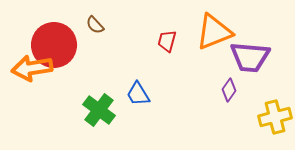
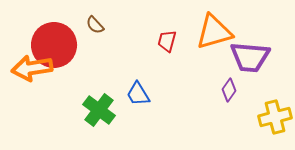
orange triangle: rotated 6 degrees clockwise
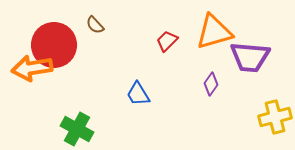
red trapezoid: rotated 30 degrees clockwise
purple diamond: moved 18 px left, 6 px up
green cross: moved 22 px left, 19 px down; rotated 8 degrees counterclockwise
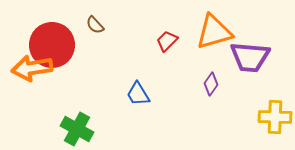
red circle: moved 2 px left
yellow cross: rotated 16 degrees clockwise
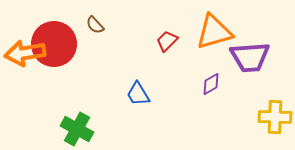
red circle: moved 2 px right, 1 px up
purple trapezoid: rotated 9 degrees counterclockwise
orange arrow: moved 7 px left, 15 px up
purple diamond: rotated 25 degrees clockwise
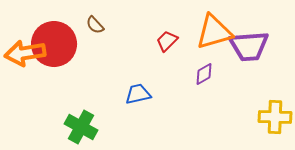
purple trapezoid: moved 1 px left, 11 px up
purple diamond: moved 7 px left, 10 px up
blue trapezoid: rotated 108 degrees clockwise
green cross: moved 4 px right, 2 px up
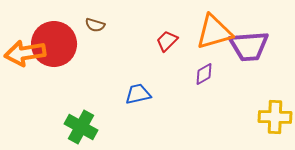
brown semicircle: rotated 30 degrees counterclockwise
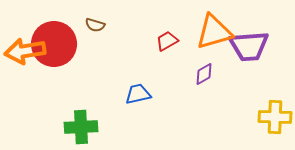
red trapezoid: rotated 15 degrees clockwise
orange arrow: moved 2 px up
green cross: rotated 32 degrees counterclockwise
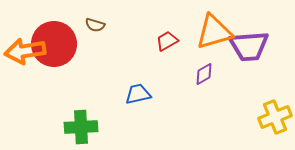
yellow cross: rotated 24 degrees counterclockwise
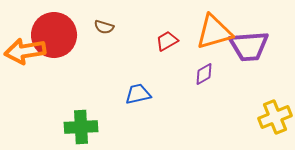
brown semicircle: moved 9 px right, 2 px down
red circle: moved 9 px up
